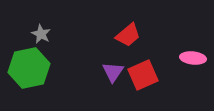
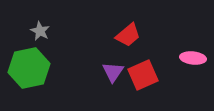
gray star: moved 1 px left, 3 px up
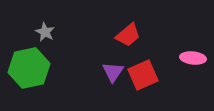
gray star: moved 5 px right, 1 px down
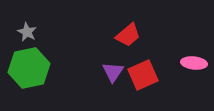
gray star: moved 18 px left
pink ellipse: moved 1 px right, 5 px down
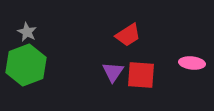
red trapezoid: rotated 8 degrees clockwise
pink ellipse: moved 2 px left
green hexagon: moved 3 px left, 3 px up; rotated 9 degrees counterclockwise
red square: moved 2 px left; rotated 28 degrees clockwise
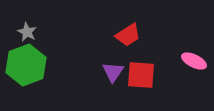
pink ellipse: moved 2 px right, 2 px up; rotated 20 degrees clockwise
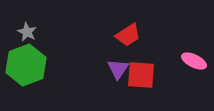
purple triangle: moved 5 px right, 3 px up
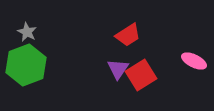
red square: rotated 36 degrees counterclockwise
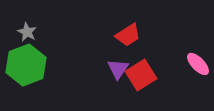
pink ellipse: moved 4 px right, 3 px down; rotated 20 degrees clockwise
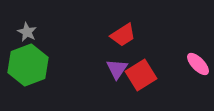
red trapezoid: moved 5 px left
green hexagon: moved 2 px right
purple triangle: moved 1 px left
